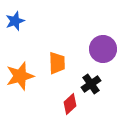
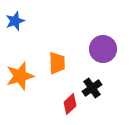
black cross: moved 1 px right, 4 px down
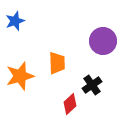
purple circle: moved 8 px up
black cross: moved 3 px up
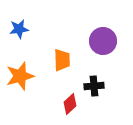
blue star: moved 4 px right, 8 px down; rotated 12 degrees clockwise
orange trapezoid: moved 5 px right, 3 px up
black cross: moved 2 px right, 1 px down; rotated 30 degrees clockwise
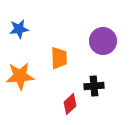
orange trapezoid: moved 3 px left, 2 px up
orange star: rotated 12 degrees clockwise
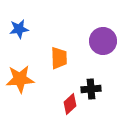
orange star: moved 3 px down
black cross: moved 3 px left, 3 px down
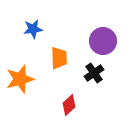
blue star: moved 14 px right
orange star: rotated 12 degrees counterclockwise
black cross: moved 3 px right, 16 px up; rotated 30 degrees counterclockwise
red diamond: moved 1 px left, 1 px down
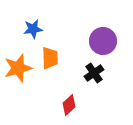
orange trapezoid: moved 9 px left
orange star: moved 2 px left, 11 px up
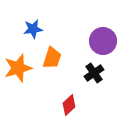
orange trapezoid: moved 2 px right; rotated 20 degrees clockwise
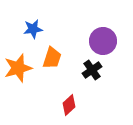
black cross: moved 2 px left, 3 px up
